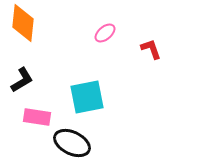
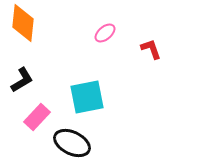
pink rectangle: rotated 56 degrees counterclockwise
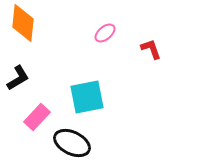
black L-shape: moved 4 px left, 2 px up
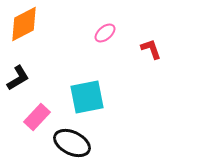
orange diamond: moved 1 px right, 1 px down; rotated 57 degrees clockwise
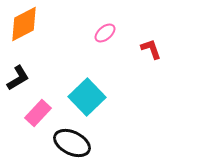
cyan square: rotated 33 degrees counterclockwise
pink rectangle: moved 1 px right, 4 px up
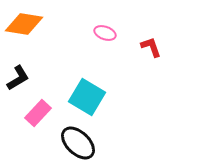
orange diamond: rotated 36 degrees clockwise
pink ellipse: rotated 60 degrees clockwise
red L-shape: moved 2 px up
cyan square: rotated 15 degrees counterclockwise
black ellipse: moved 6 px right; rotated 18 degrees clockwise
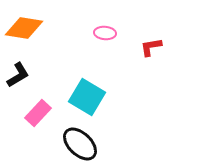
orange diamond: moved 4 px down
pink ellipse: rotated 15 degrees counterclockwise
red L-shape: rotated 80 degrees counterclockwise
black L-shape: moved 3 px up
black ellipse: moved 2 px right, 1 px down
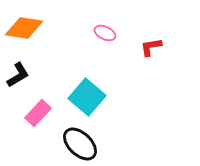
pink ellipse: rotated 20 degrees clockwise
cyan square: rotated 9 degrees clockwise
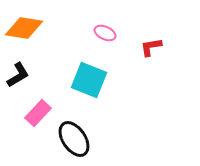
cyan square: moved 2 px right, 17 px up; rotated 18 degrees counterclockwise
black ellipse: moved 6 px left, 5 px up; rotated 12 degrees clockwise
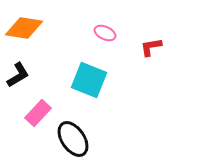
black ellipse: moved 1 px left
